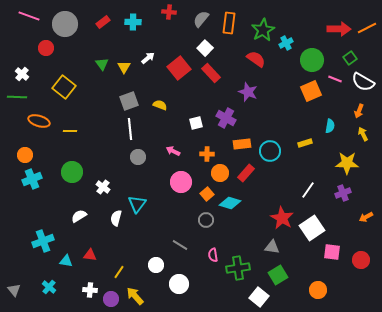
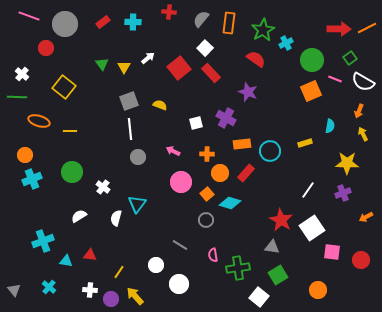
red star at (282, 218): moved 1 px left, 2 px down
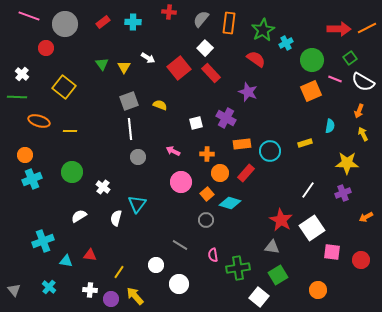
white arrow at (148, 58): rotated 72 degrees clockwise
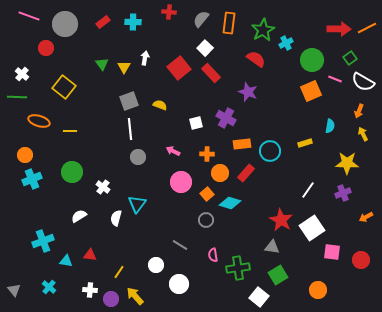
white arrow at (148, 58): moved 3 px left; rotated 112 degrees counterclockwise
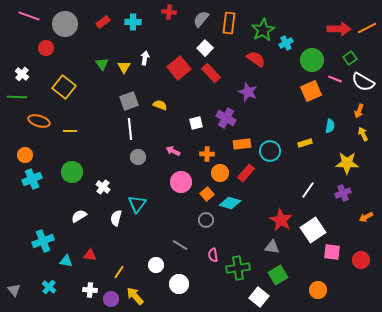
white square at (312, 228): moved 1 px right, 2 px down
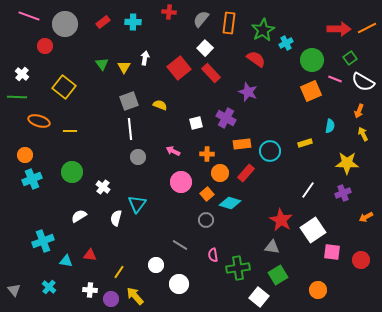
red circle at (46, 48): moved 1 px left, 2 px up
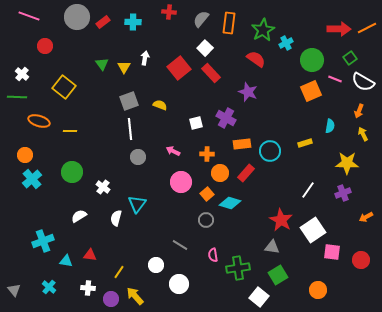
gray circle at (65, 24): moved 12 px right, 7 px up
cyan cross at (32, 179): rotated 18 degrees counterclockwise
white cross at (90, 290): moved 2 px left, 2 px up
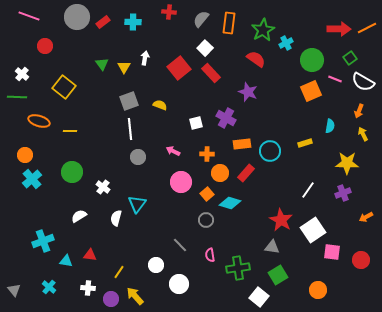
gray line at (180, 245): rotated 14 degrees clockwise
pink semicircle at (213, 255): moved 3 px left
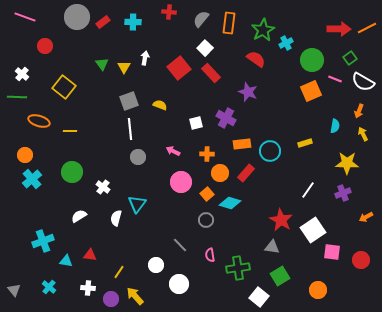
pink line at (29, 16): moved 4 px left, 1 px down
cyan semicircle at (330, 126): moved 5 px right
green square at (278, 275): moved 2 px right, 1 px down
